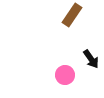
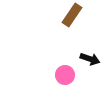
black arrow: moved 1 px left; rotated 36 degrees counterclockwise
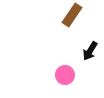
black arrow: moved 8 px up; rotated 102 degrees clockwise
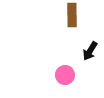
brown rectangle: rotated 35 degrees counterclockwise
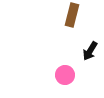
brown rectangle: rotated 15 degrees clockwise
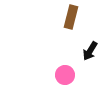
brown rectangle: moved 1 px left, 2 px down
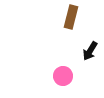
pink circle: moved 2 px left, 1 px down
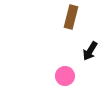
pink circle: moved 2 px right
